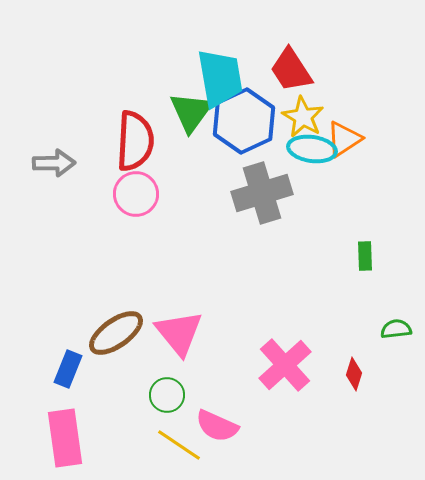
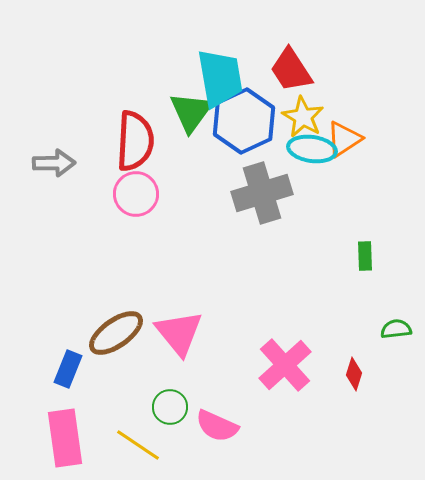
green circle: moved 3 px right, 12 px down
yellow line: moved 41 px left
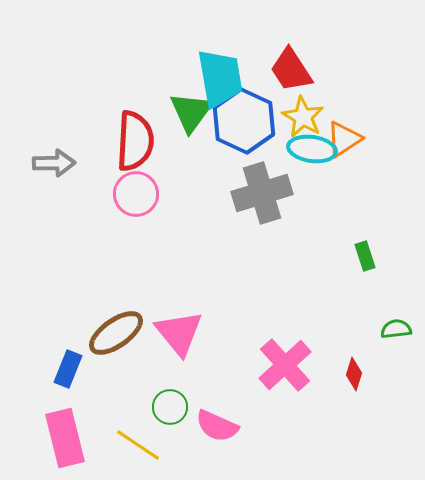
blue hexagon: rotated 10 degrees counterclockwise
green rectangle: rotated 16 degrees counterclockwise
pink rectangle: rotated 6 degrees counterclockwise
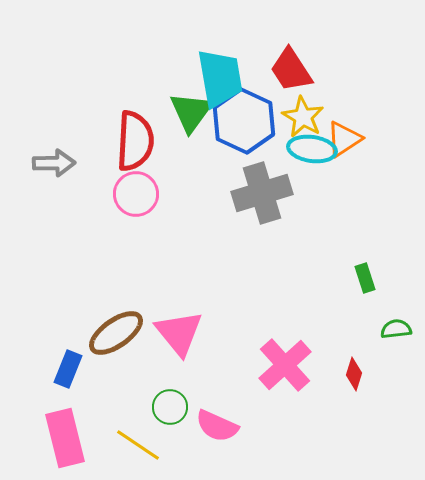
green rectangle: moved 22 px down
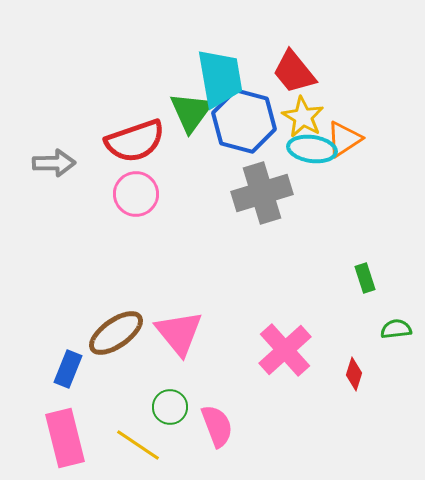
red trapezoid: moved 3 px right, 2 px down; rotated 6 degrees counterclockwise
blue hexagon: rotated 10 degrees counterclockwise
red semicircle: rotated 68 degrees clockwise
pink cross: moved 15 px up
pink semicircle: rotated 135 degrees counterclockwise
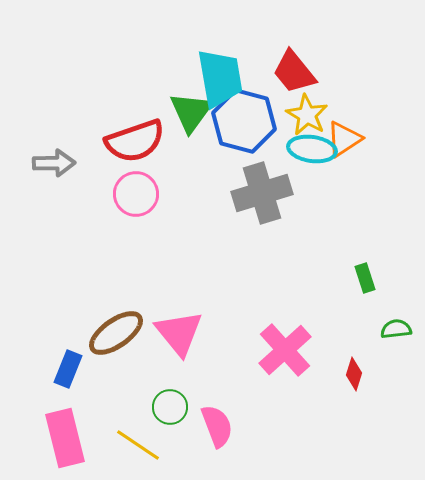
yellow star: moved 4 px right, 2 px up
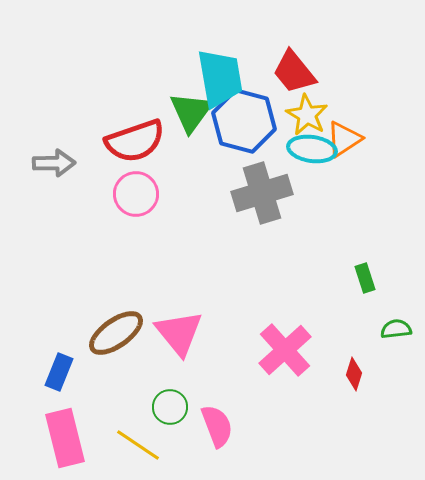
blue rectangle: moved 9 px left, 3 px down
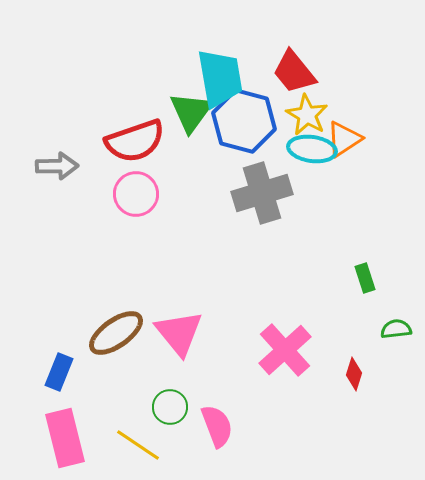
gray arrow: moved 3 px right, 3 px down
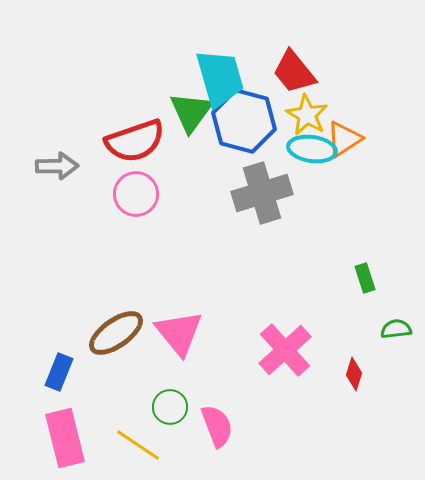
cyan trapezoid: rotated 6 degrees counterclockwise
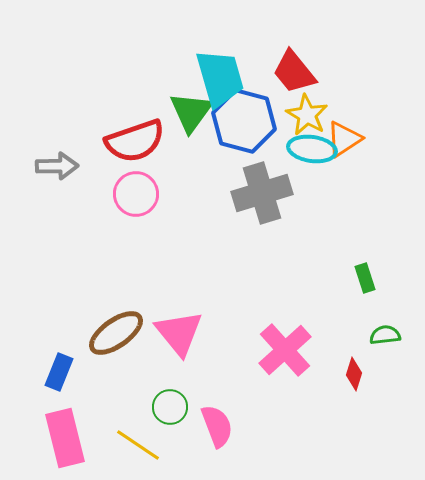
green semicircle: moved 11 px left, 6 px down
